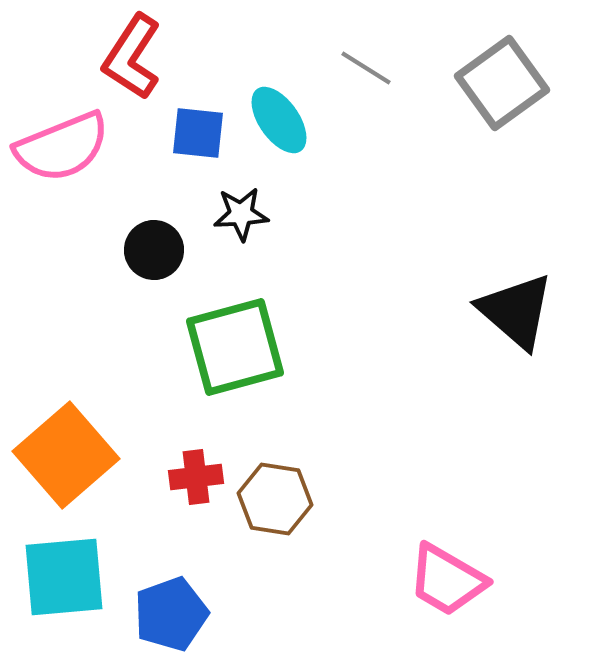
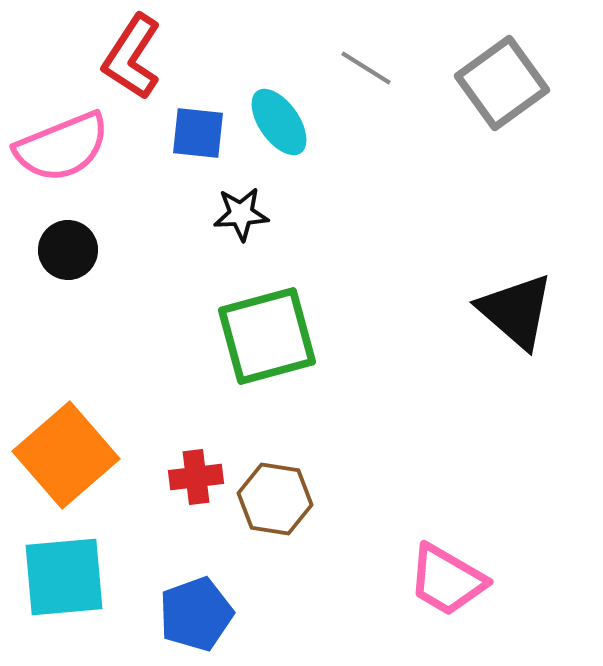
cyan ellipse: moved 2 px down
black circle: moved 86 px left
green square: moved 32 px right, 11 px up
blue pentagon: moved 25 px right
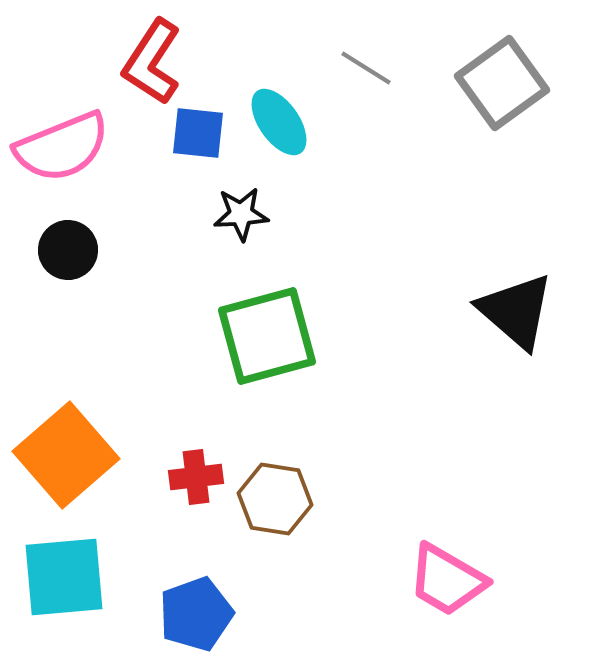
red L-shape: moved 20 px right, 5 px down
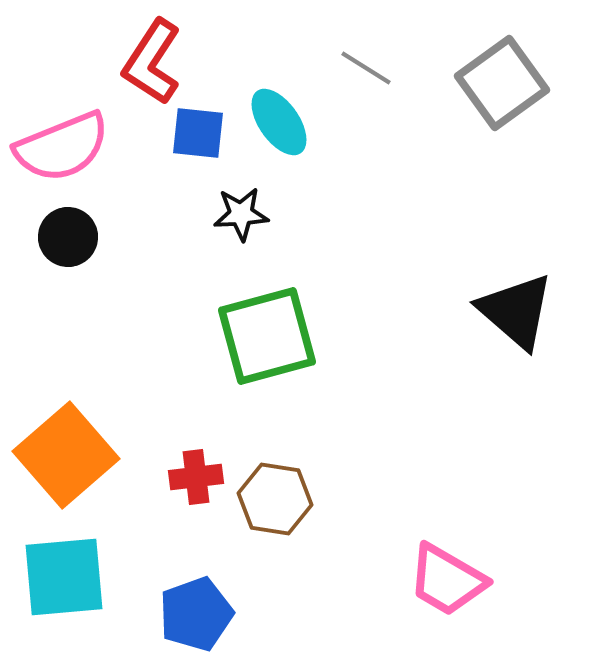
black circle: moved 13 px up
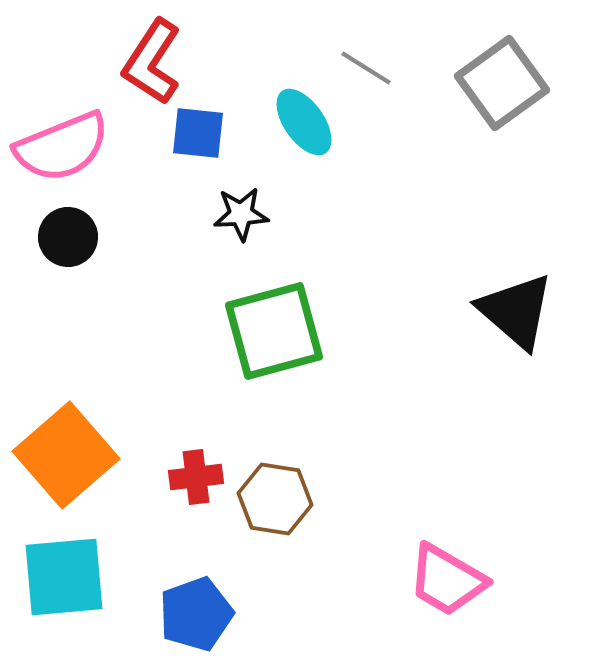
cyan ellipse: moved 25 px right
green square: moved 7 px right, 5 px up
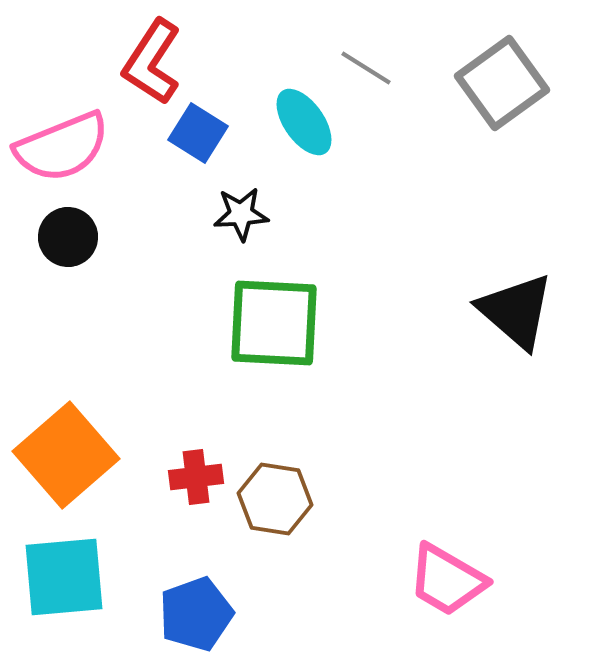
blue square: rotated 26 degrees clockwise
green square: moved 8 px up; rotated 18 degrees clockwise
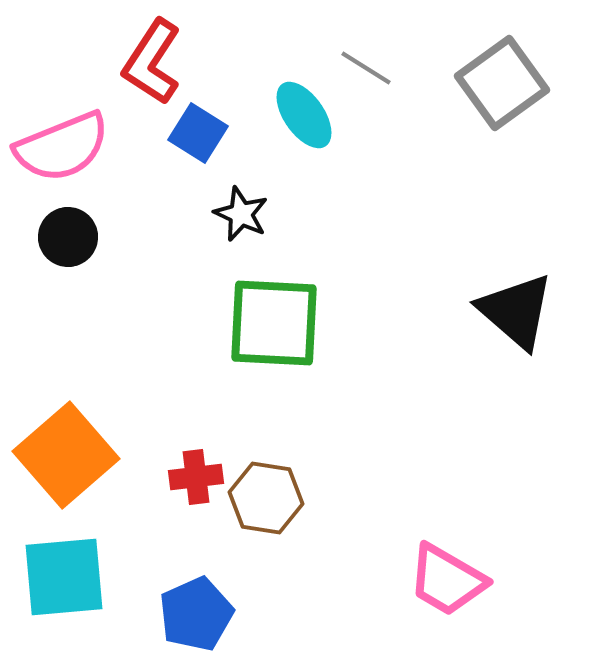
cyan ellipse: moved 7 px up
black star: rotated 28 degrees clockwise
brown hexagon: moved 9 px left, 1 px up
blue pentagon: rotated 4 degrees counterclockwise
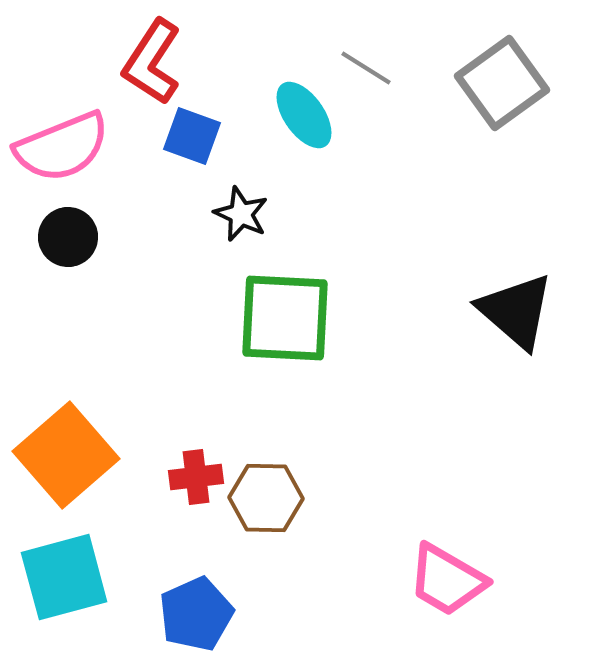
blue square: moved 6 px left, 3 px down; rotated 12 degrees counterclockwise
green square: moved 11 px right, 5 px up
brown hexagon: rotated 8 degrees counterclockwise
cyan square: rotated 10 degrees counterclockwise
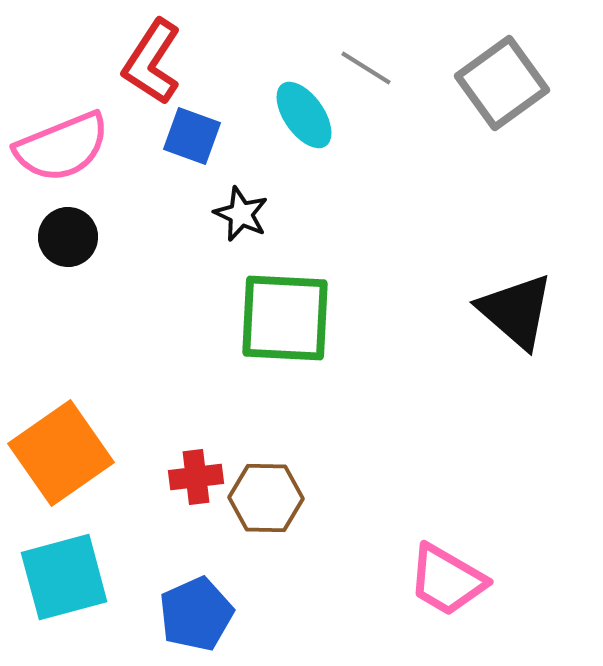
orange square: moved 5 px left, 2 px up; rotated 6 degrees clockwise
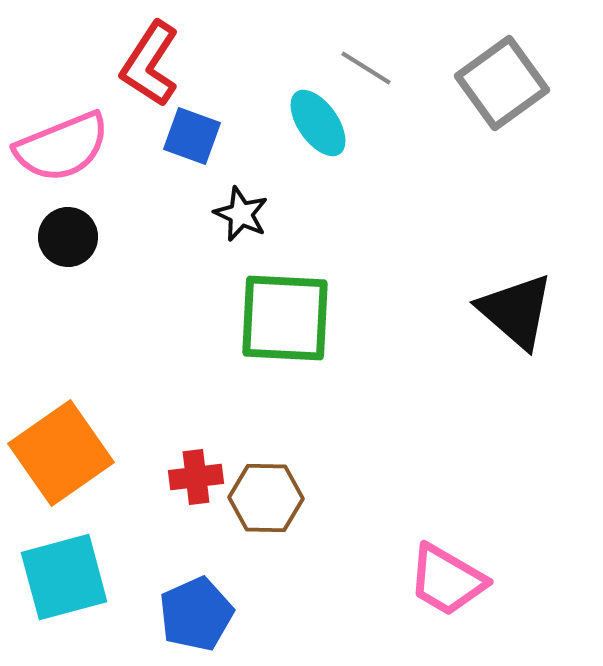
red L-shape: moved 2 px left, 2 px down
cyan ellipse: moved 14 px right, 8 px down
